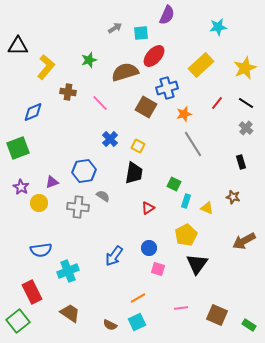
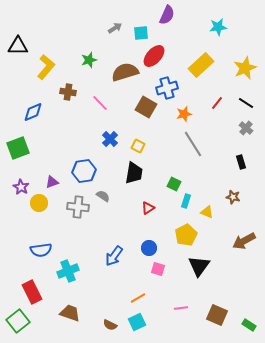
yellow triangle at (207, 208): moved 4 px down
black triangle at (197, 264): moved 2 px right, 2 px down
brown trapezoid at (70, 313): rotated 15 degrees counterclockwise
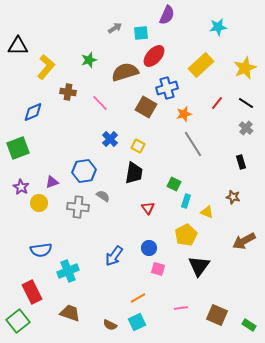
red triangle at (148, 208): rotated 32 degrees counterclockwise
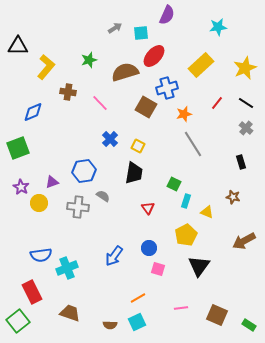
blue semicircle at (41, 250): moved 5 px down
cyan cross at (68, 271): moved 1 px left, 3 px up
brown semicircle at (110, 325): rotated 24 degrees counterclockwise
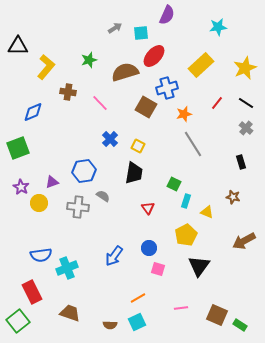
green rectangle at (249, 325): moved 9 px left
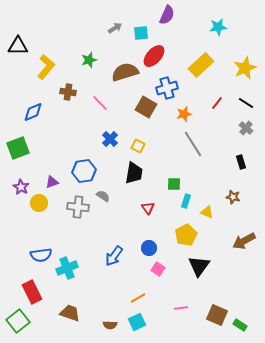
green square at (174, 184): rotated 24 degrees counterclockwise
pink square at (158, 269): rotated 16 degrees clockwise
